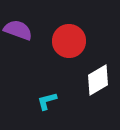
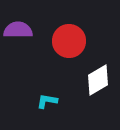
purple semicircle: rotated 20 degrees counterclockwise
cyan L-shape: rotated 25 degrees clockwise
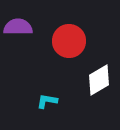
purple semicircle: moved 3 px up
white diamond: moved 1 px right
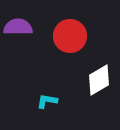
red circle: moved 1 px right, 5 px up
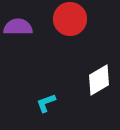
red circle: moved 17 px up
cyan L-shape: moved 1 px left, 2 px down; rotated 30 degrees counterclockwise
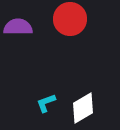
white diamond: moved 16 px left, 28 px down
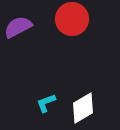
red circle: moved 2 px right
purple semicircle: rotated 28 degrees counterclockwise
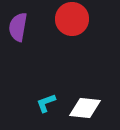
purple semicircle: rotated 52 degrees counterclockwise
white diamond: moved 2 px right; rotated 36 degrees clockwise
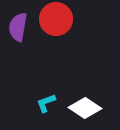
red circle: moved 16 px left
white diamond: rotated 28 degrees clockwise
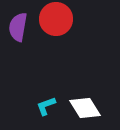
cyan L-shape: moved 3 px down
white diamond: rotated 24 degrees clockwise
